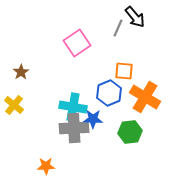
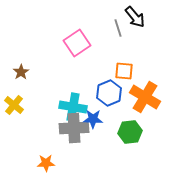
gray line: rotated 42 degrees counterclockwise
orange star: moved 3 px up
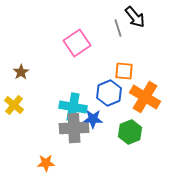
green hexagon: rotated 15 degrees counterclockwise
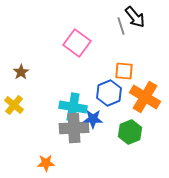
gray line: moved 3 px right, 2 px up
pink square: rotated 20 degrees counterclockwise
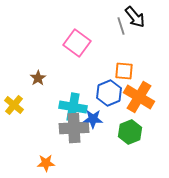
brown star: moved 17 px right, 6 px down
orange cross: moved 6 px left
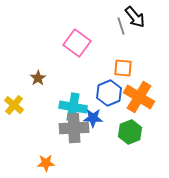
orange square: moved 1 px left, 3 px up
blue star: moved 1 px up
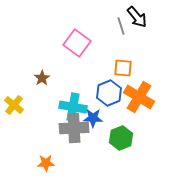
black arrow: moved 2 px right
brown star: moved 4 px right
green hexagon: moved 9 px left, 6 px down
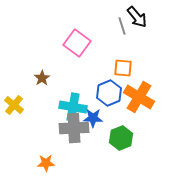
gray line: moved 1 px right
